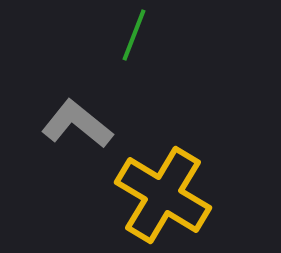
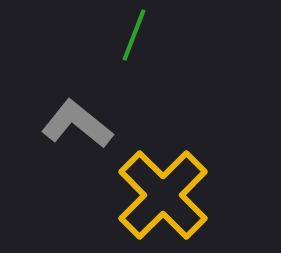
yellow cross: rotated 14 degrees clockwise
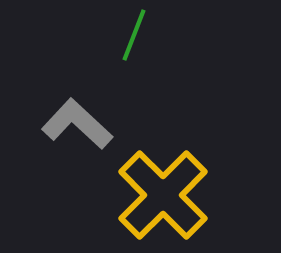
gray L-shape: rotated 4 degrees clockwise
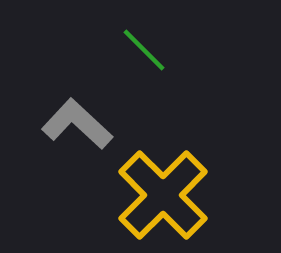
green line: moved 10 px right, 15 px down; rotated 66 degrees counterclockwise
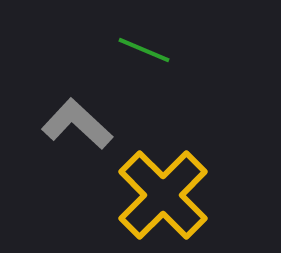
green line: rotated 22 degrees counterclockwise
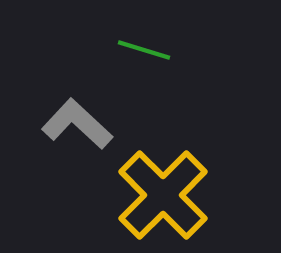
green line: rotated 6 degrees counterclockwise
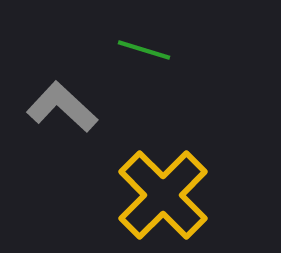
gray L-shape: moved 15 px left, 17 px up
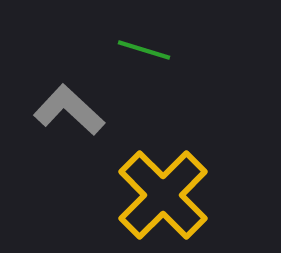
gray L-shape: moved 7 px right, 3 px down
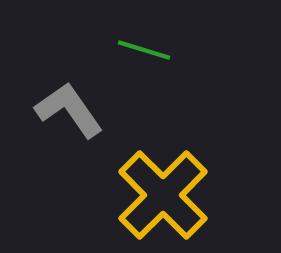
gray L-shape: rotated 12 degrees clockwise
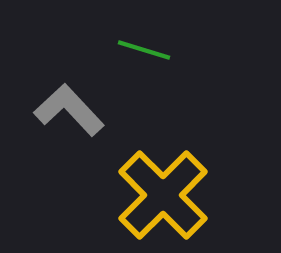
gray L-shape: rotated 8 degrees counterclockwise
